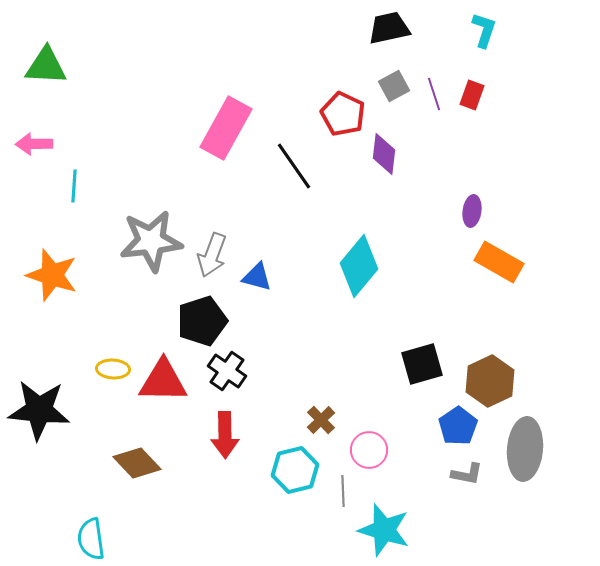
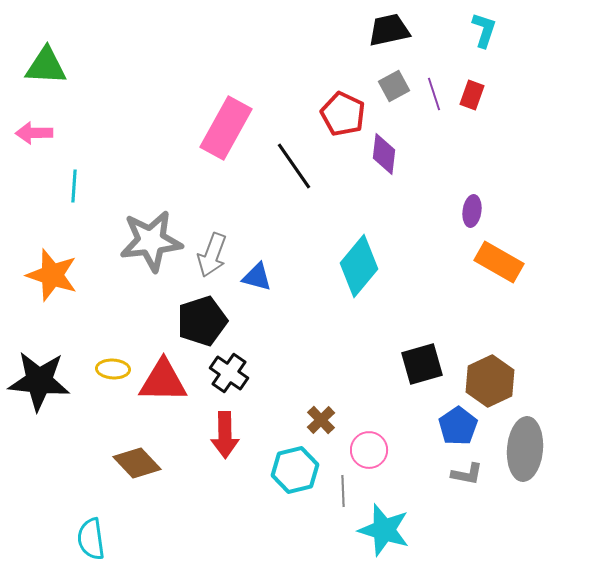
black trapezoid: moved 2 px down
pink arrow: moved 11 px up
black cross: moved 2 px right, 2 px down
black star: moved 29 px up
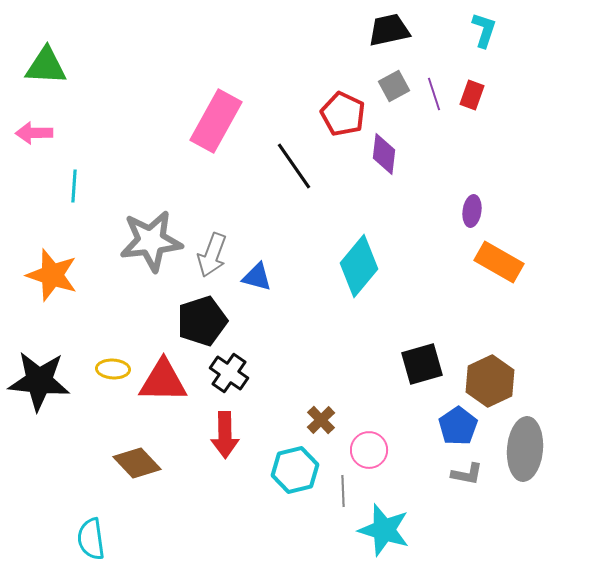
pink rectangle: moved 10 px left, 7 px up
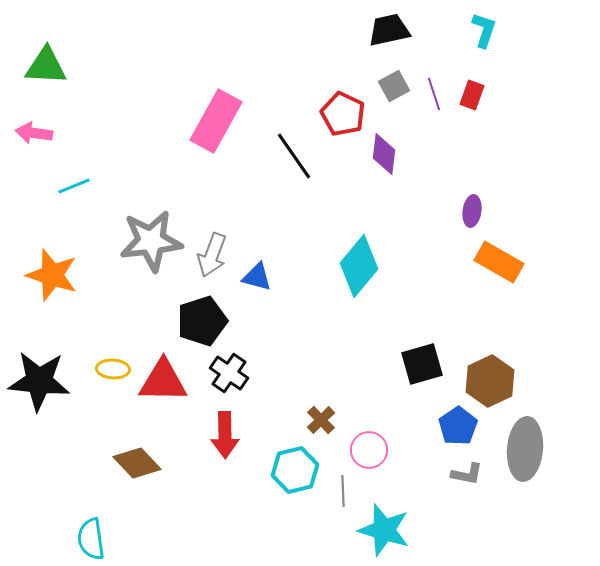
pink arrow: rotated 9 degrees clockwise
black line: moved 10 px up
cyan line: rotated 64 degrees clockwise
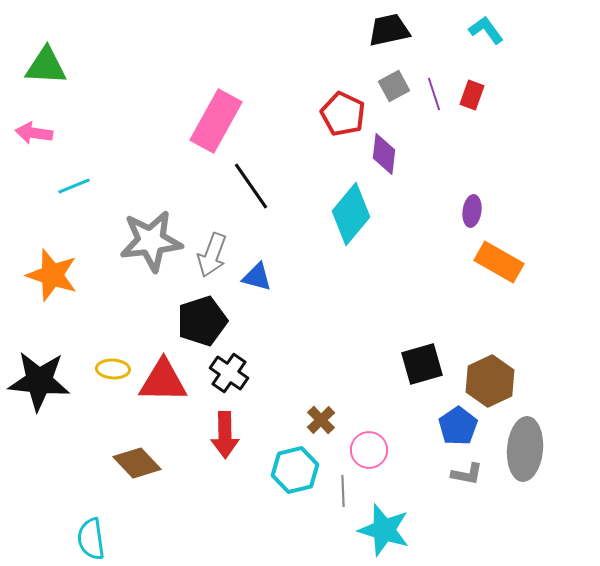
cyan L-shape: moved 2 px right; rotated 54 degrees counterclockwise
black line: moved 43 px left, 30 px down
cyan diamond: moved 8 px left, 52 px up
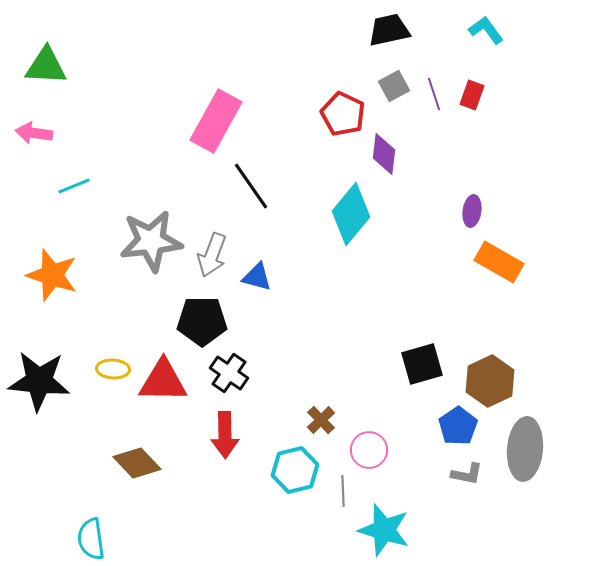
black pentagon: rotated 18 degrees clockwise
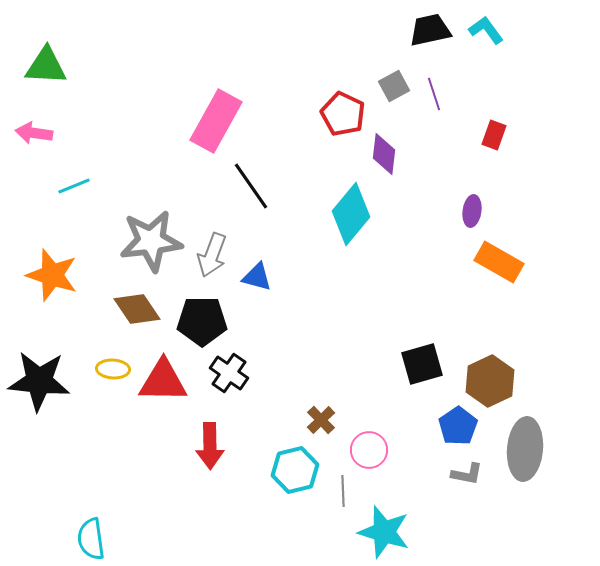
black trapezoid: moved 41 px right
red rectangle: moved 22 px right, 40 px down
red arrow: moved 15 px left, 11 px down
brown diamond: moved 154 px up; rotated 9 degrees clockwise
cyan star: moved 2 px down
